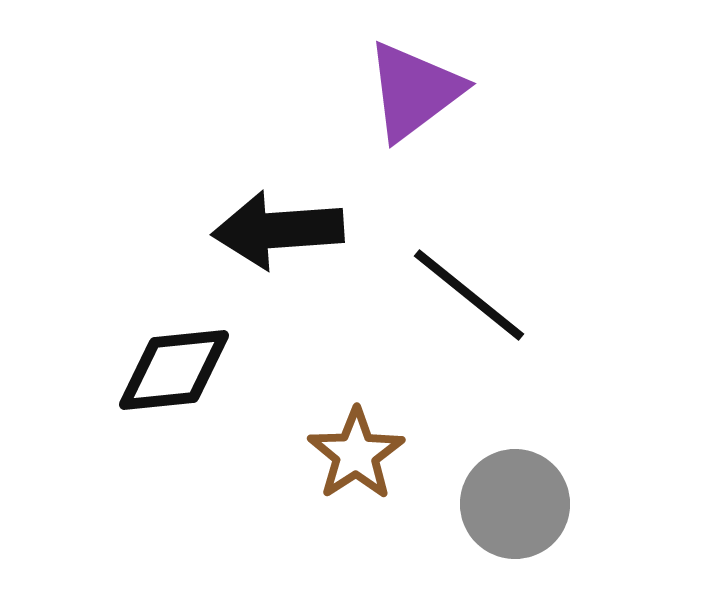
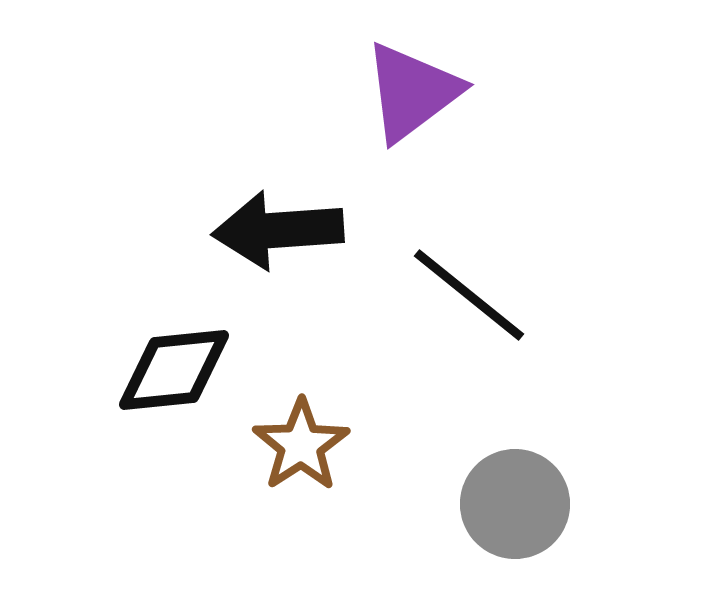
purple triangle: moved 2 px left, 1 px down
brown star: moved 55 px left, 9 px up
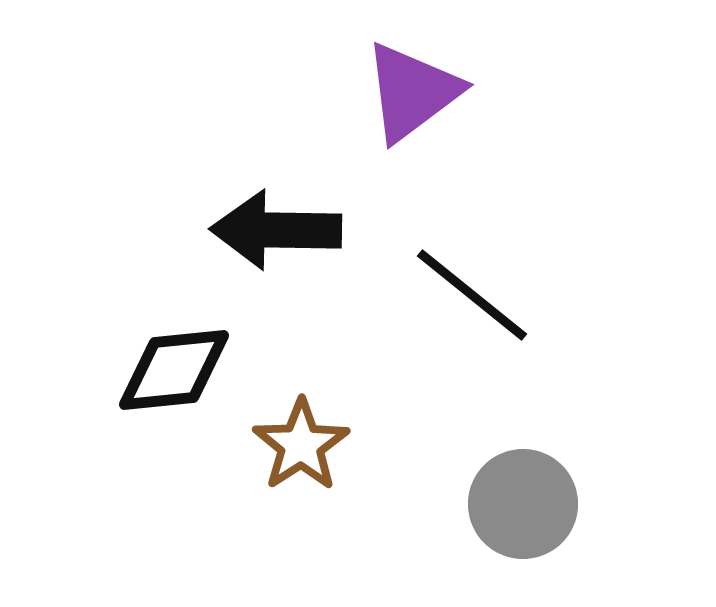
black arrow: moved 2 px left; rotated 5 degrees clockwise
black line: moved 3 px right
gray circle: moved 8 px right
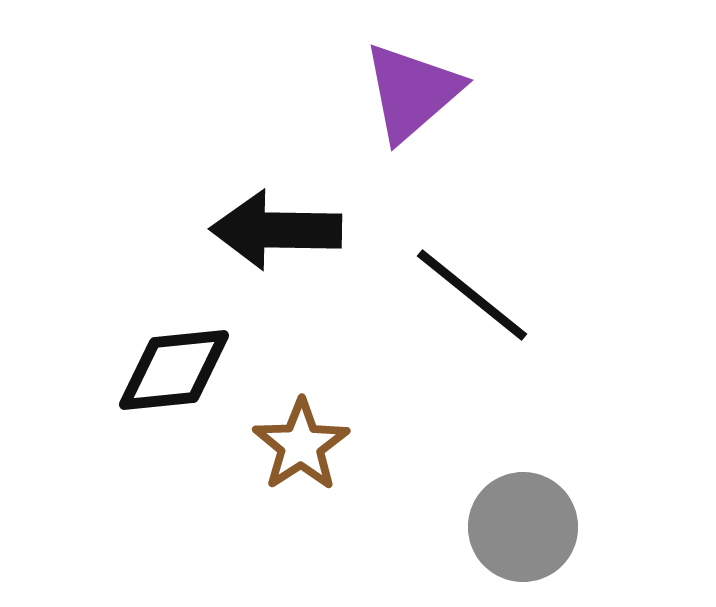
purple triangle: rotated 4 degrees counterclockwise
gray circle: moved 23 px down
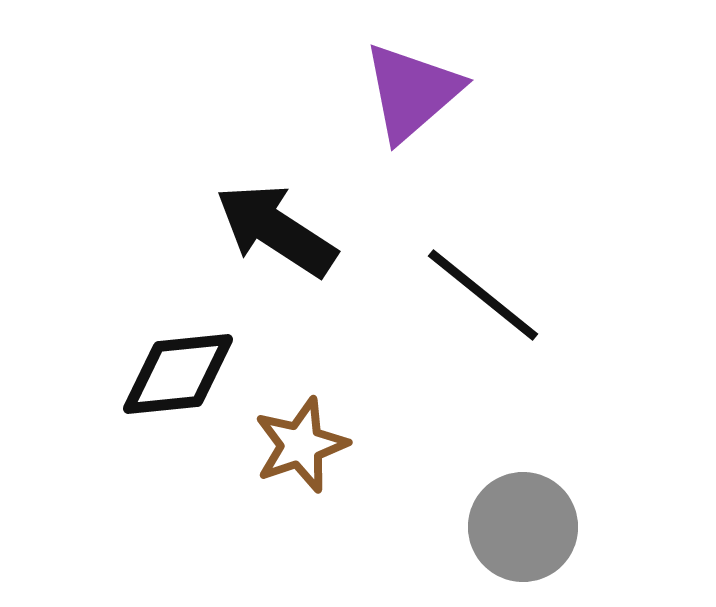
black arrow: rotated 32 degrees clockwise
black line: moved 11 px right
black diamond: moved 4 px right, 4 px down
brown star: rotated 14 degrees clockwise
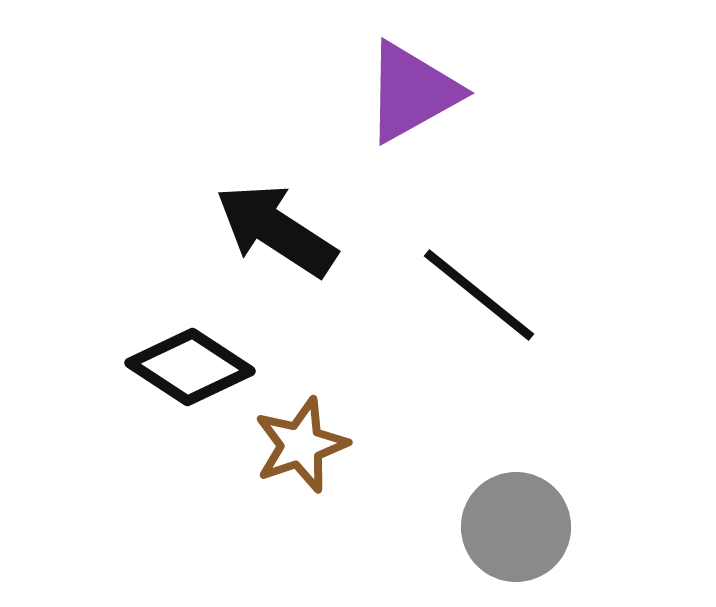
purple triangle: rotated 12 degrees clockwise
black line: moved 4 px left
black diamond: moved 12 px right, 7 px up; rotated 39 degrees clockwise
gray circle: moved 7 px left
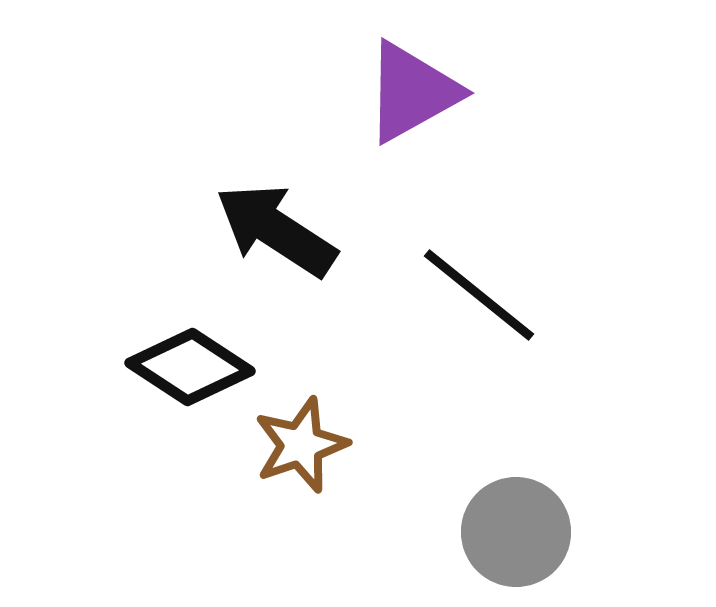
gray circle: moved 5 px down
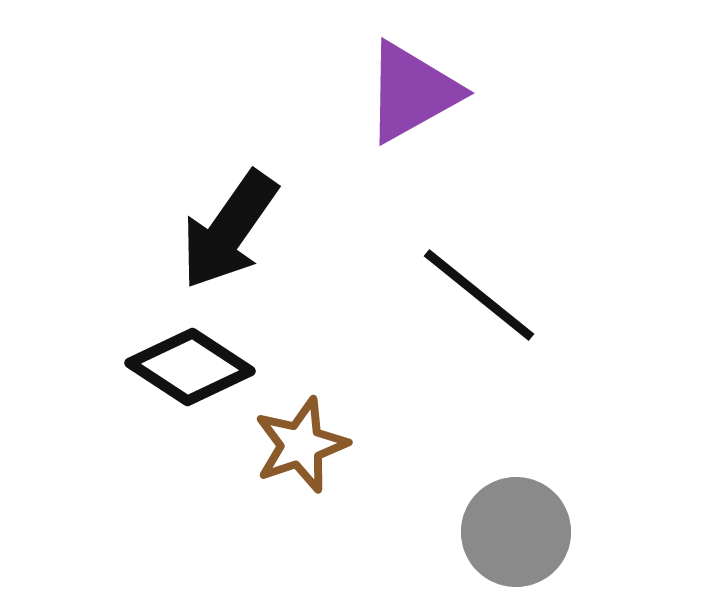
black arrow: moved 47 px left; rotated 88 degrees counterclockwise
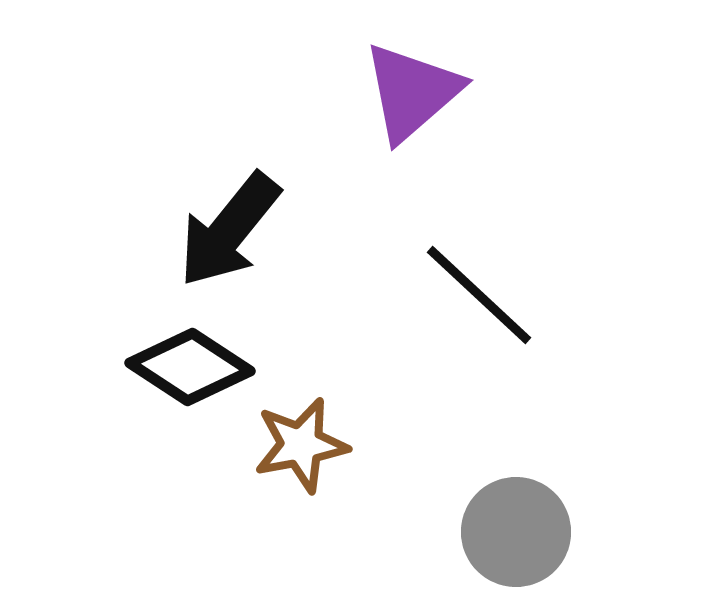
purple triangle: rotated 12 degrees counterclockwise
black arrow: rotated 4 degrees clockwise
black line: rotated 4 degrees clockwise
brown star: rotated 8 degrees clockwise
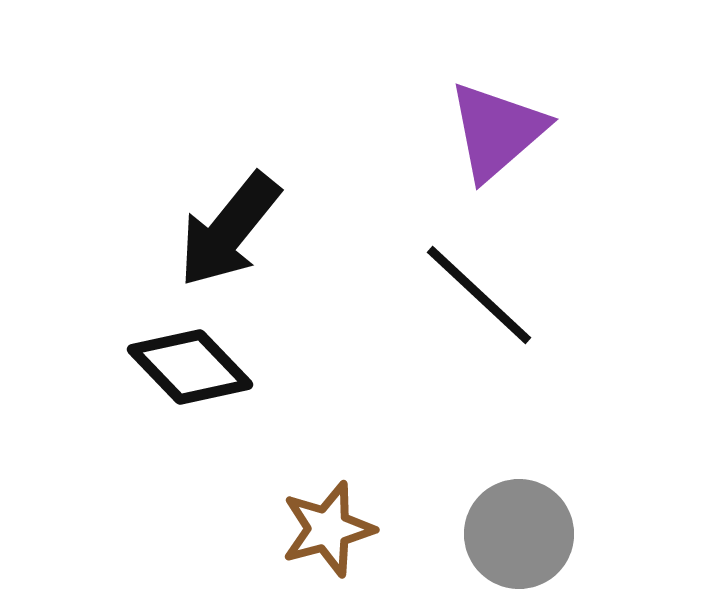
purple triangle: moved 85 px right, 39 px down
black diamond: rotated 13 degrees clockwise
brown star: moved 27 px right, 84 px down; rotated 4 degrees counterclockwise
gray circle: moved 3 px right, 2 px down
